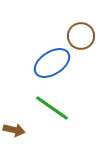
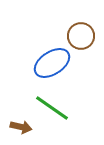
brown arrow: moved 7 px right, 3 px up
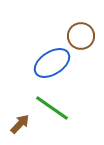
brown arrow: moved 1 px left, 3 px up; rotated 60 degrees counterclockwise
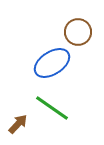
brown circle: moved 3 px left, 4 px up
brown arrow: moved 2 px left
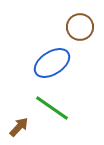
brown circle: moved 2 px right, 5 px up
brown arrow: moved 1 px right, 3 px down
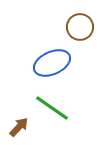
blue ellipse: rotated 9 degrees clockwise
